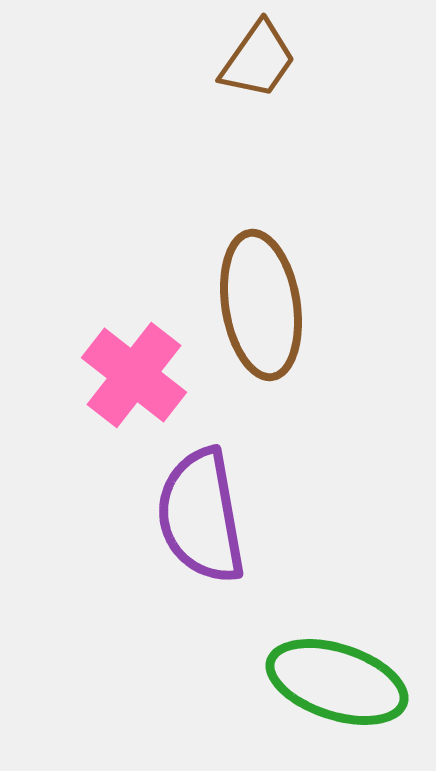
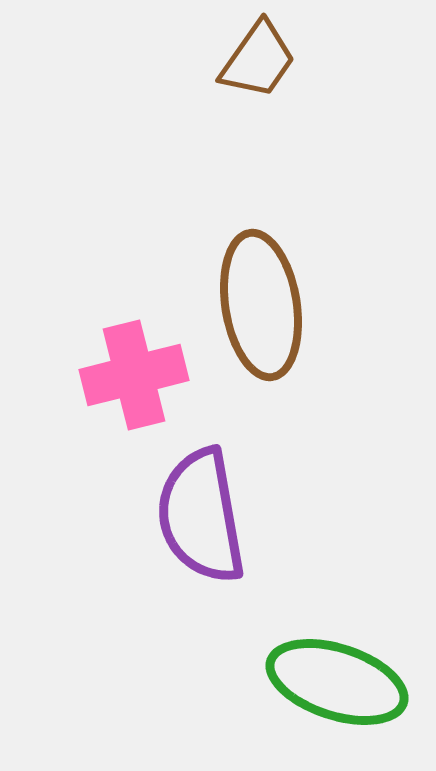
pink cross: rotated 38 degrees clockwise
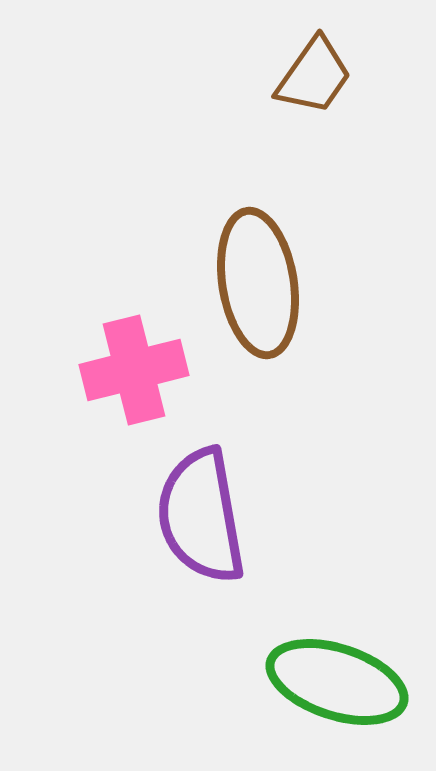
brown trapezoid: moved 56 px right, 16 px down
brown ellipse: moved 3 px left, 22 px up
pink cross: moved 5 px up
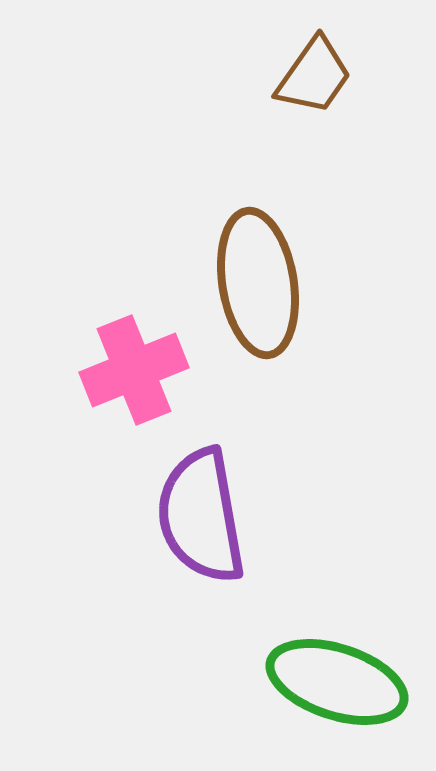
pink cross: rotated 8 degrees counterclockwise
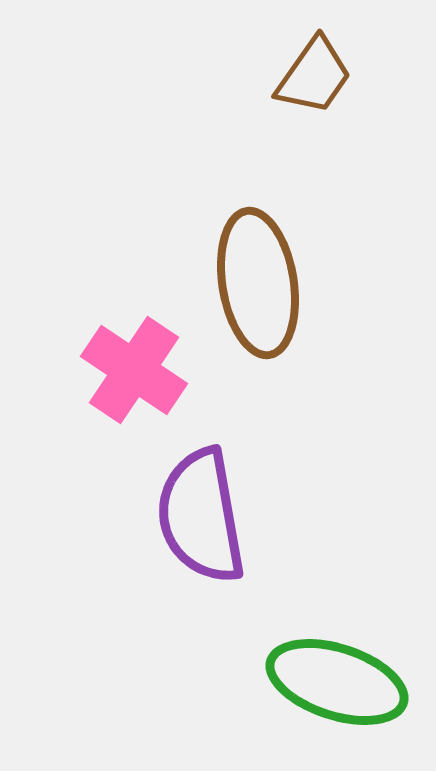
pink cross: rotated 34 degrees counterclockwise
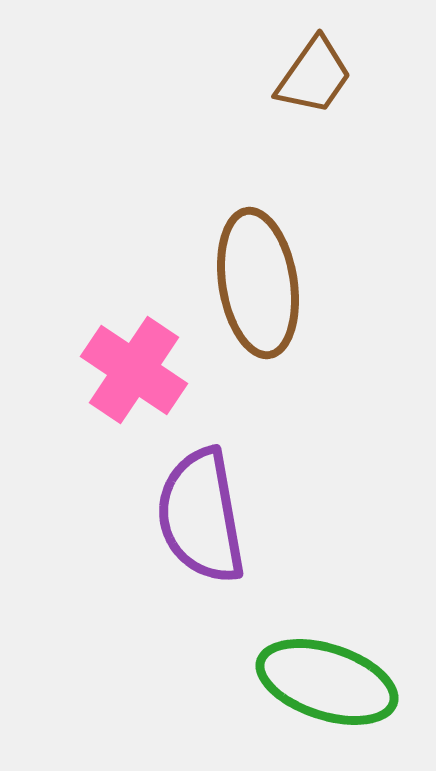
green ellipse: moved 10 px left
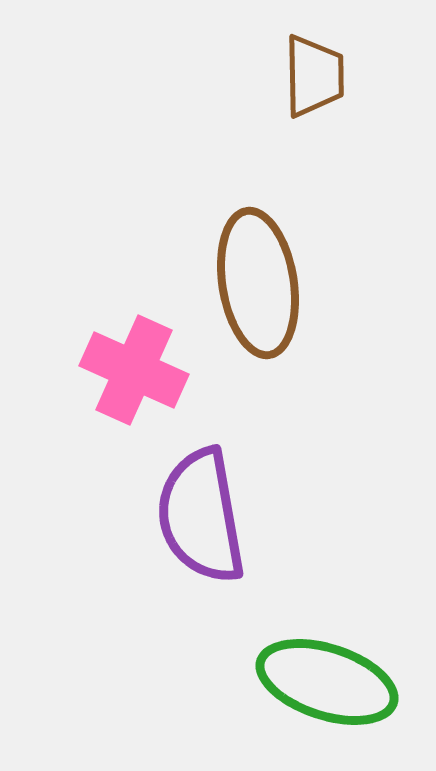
brown trapezoid: rotated 36 degrees counterclockwise
pink cross: rotated 10 degrees counterclockwise
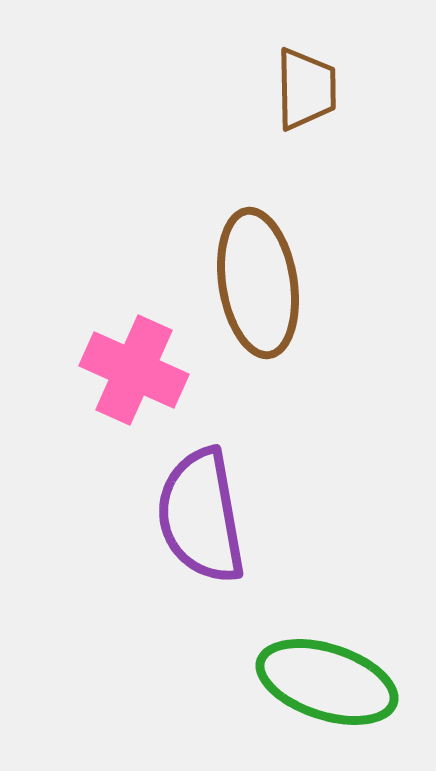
brown trapezoid: moved 8 px left, 13 px down
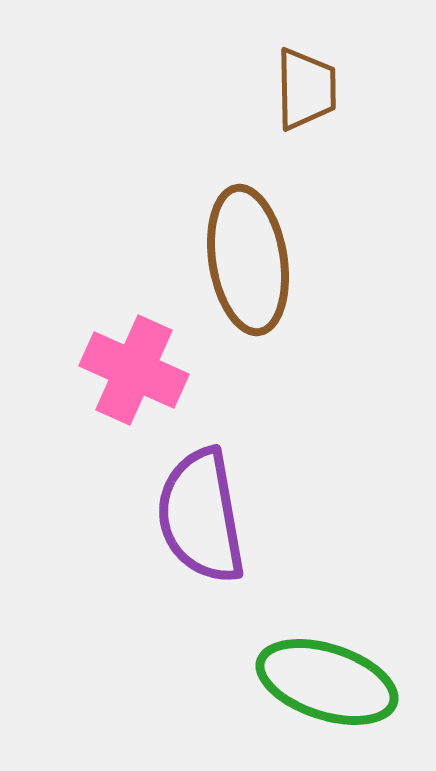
brown ellipse: moved 10 px left, 23 px up
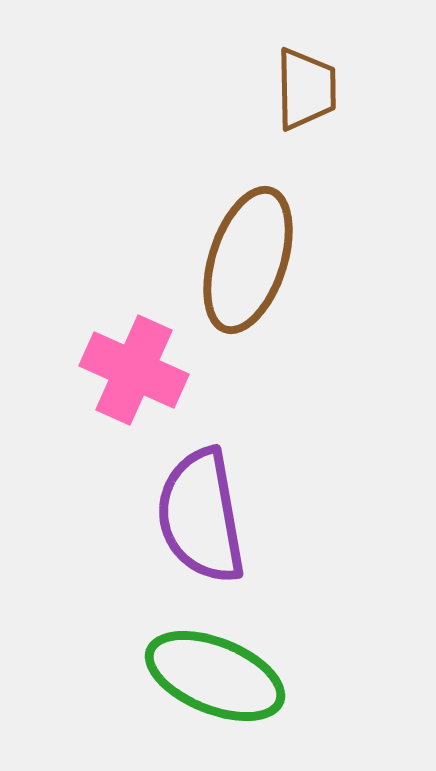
brown ellipse: rotated 27 degrees clockwise
green ellipse: moved 112 px left, 6 px up; rotated 4 degrees clockwise
